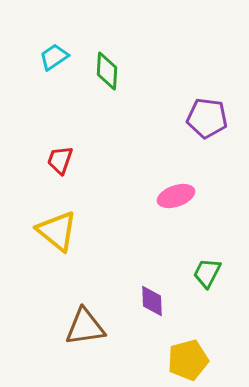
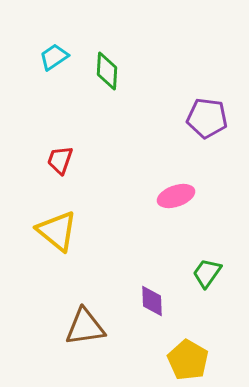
green trapezoid: rotated 8 degrees clockwise
yellow pentagon: rotated 27 degrees counterclockwise
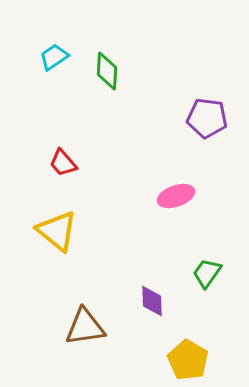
red trapezoid: moved 3 px right, 3 px down; rotated 60 degrees counterclockwise
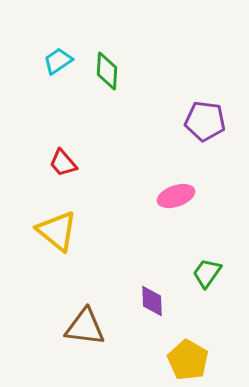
cyan trapezoid: moved 4 px right, 4 px down
purple pentagon: moved 2 px left, 3 px down
brown triangle: rotated 15 degrees clockwise
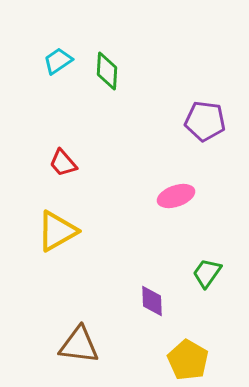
yellow triangle: rotated 51 degrees clockwise
brown triangle: moved 6 px left, 18 px down
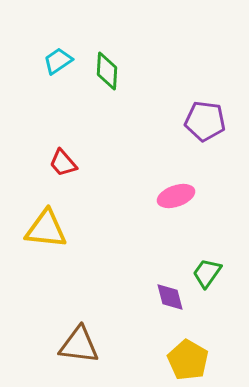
yellow triangle: moved 11 px left, 2 px up; rotated 36 degrees clockwise
purple diamond: moved 18 px right, 4 px up; rotated 12 degrees counterclockwise
